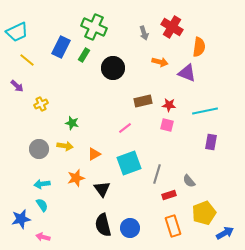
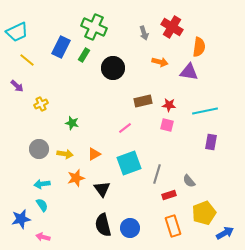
purple triangle: moved 2 px right, 1 px up; rotated 12 degrees counterclockwise
yellow arrow: moved 8 px down
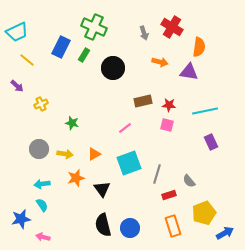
purple rectangle: rotated 35 degrees counterclockwise
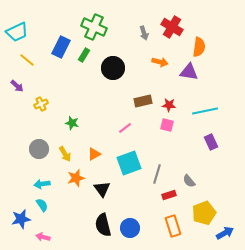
yellow arrow: rotated 49 degrees clockwise
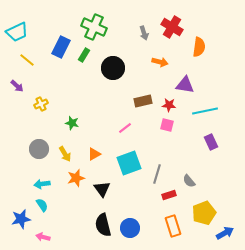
purple triangle: moved 4 px left, 13 px down
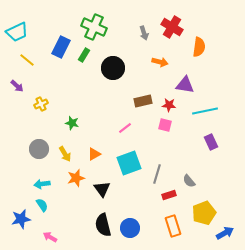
pink square: moved 2 px left
pink arrow: moved 7 px right; rotated 16 degrees clockwise
